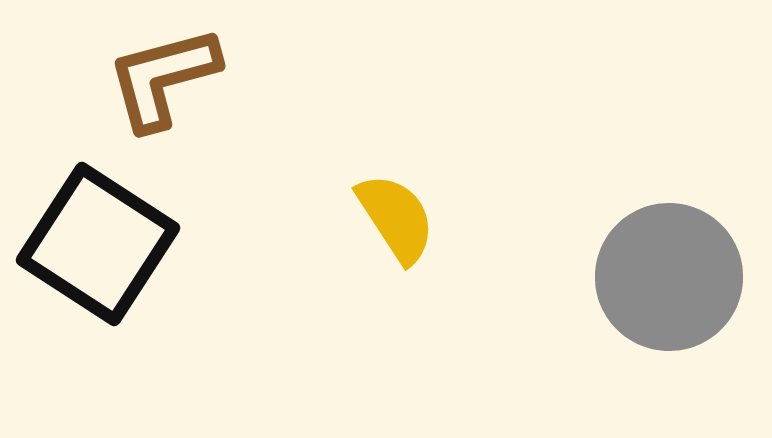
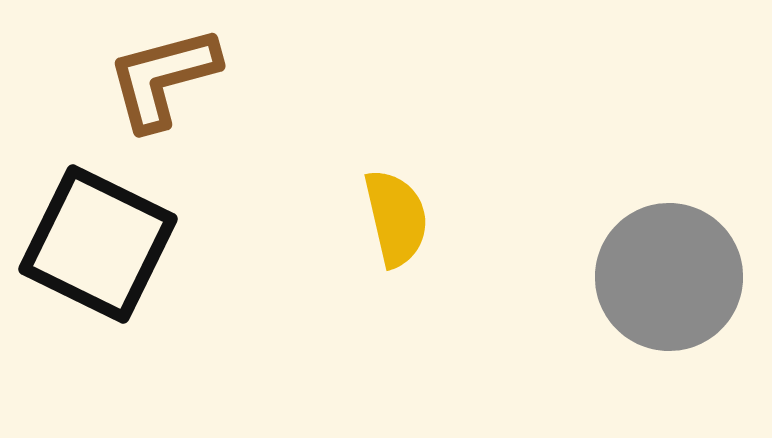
yellow semicircle: rotated 20 degrees clockwise
black square: rotated 7 degrees counterclockwise
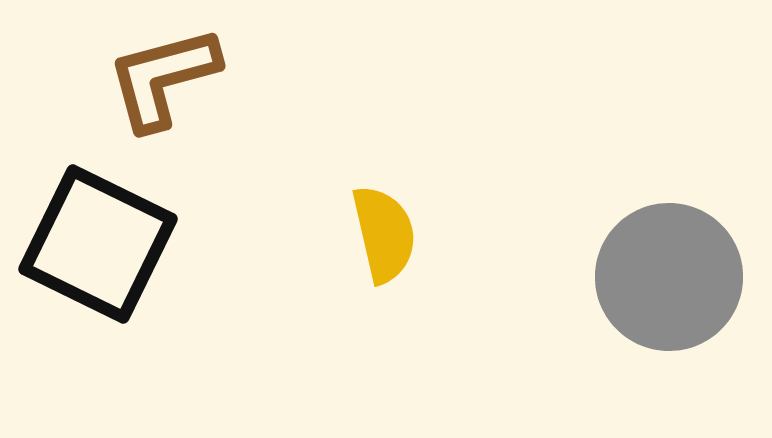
yellow semicircle: moved 12 px left, 16 px down
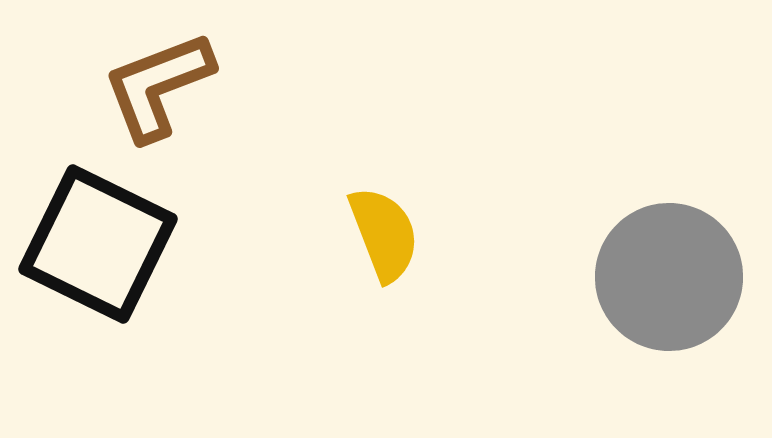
brown L-shape: moved 5 px left, 8 px down; rotated 6 degrees counterclockwise
yellow semicircle: rotated 8 degrees counterclockwise
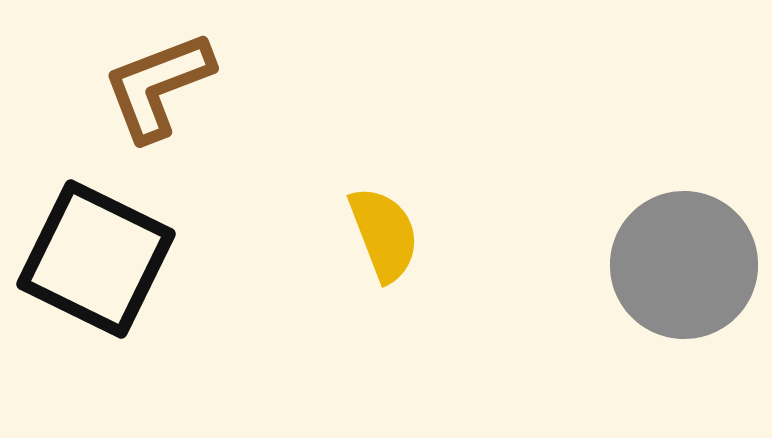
black square: moved 2 px left, 15 px down
gray circle: moved 15 px right, 12 px up
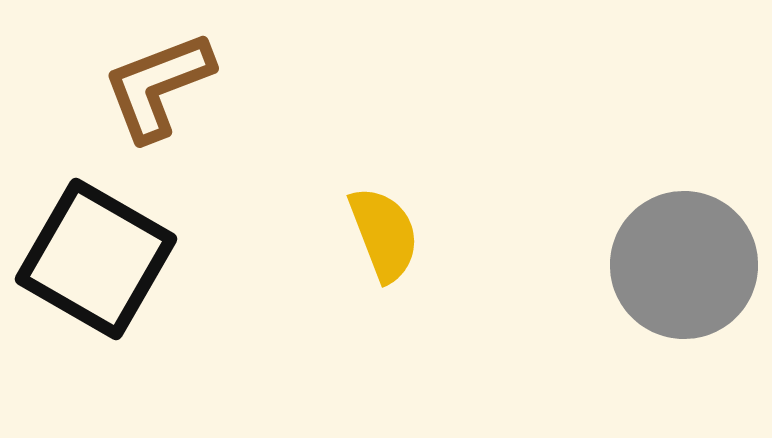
black square: rotated 4 degrees clockwise
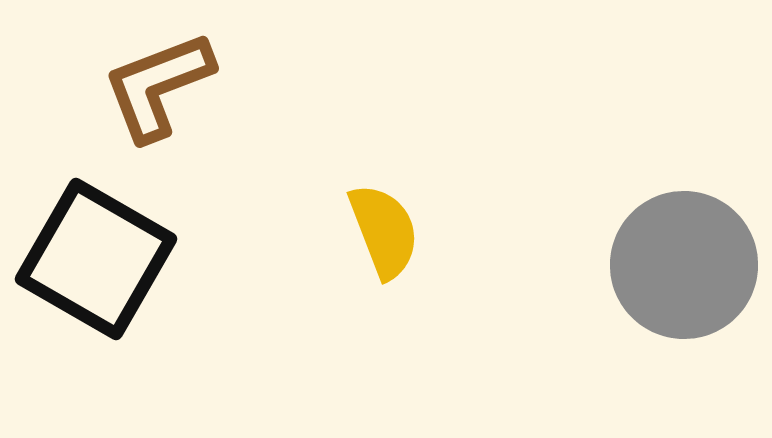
yellow semicircle: moved 3 px up
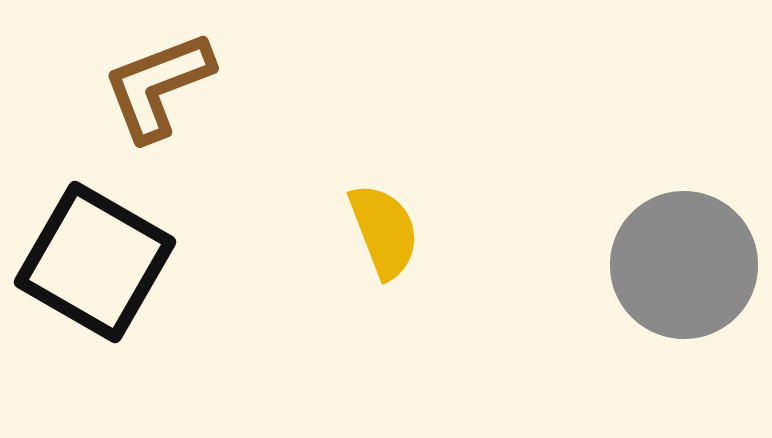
black square: moved 1 px left, 3 px down
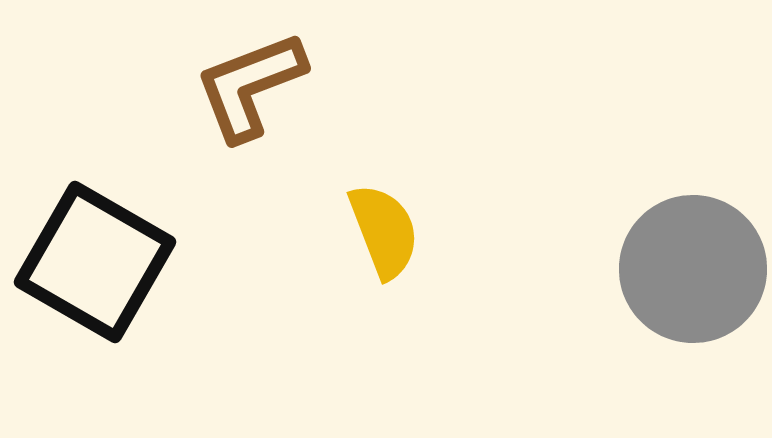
brown L-shape: moved 92 px right
gray circle: moved 9 px right, 4 px down
